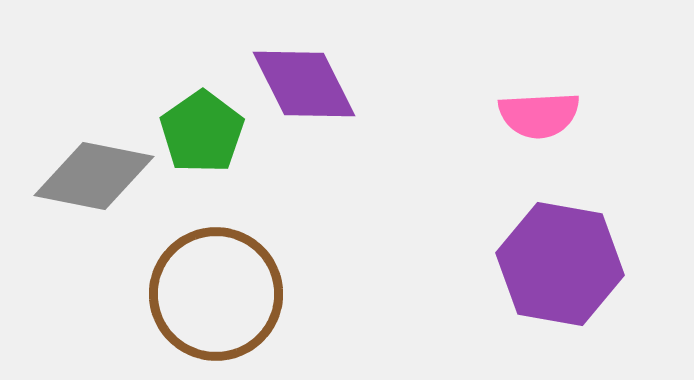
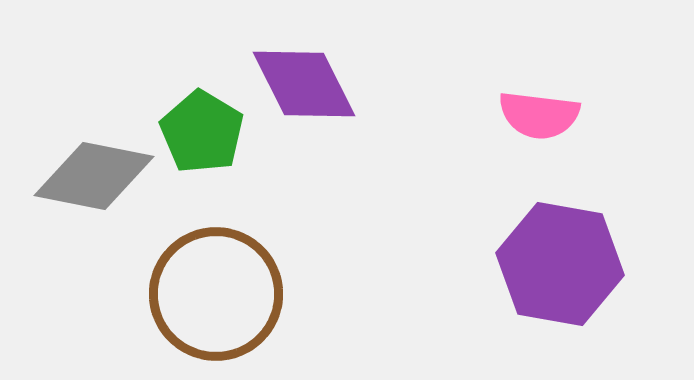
pink semicircle: rotated 10 degrees clockwise
green pentagon: rotated 6 degrees counterclockwise
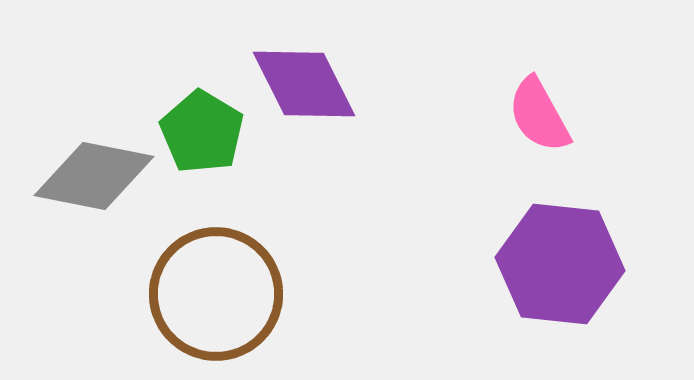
pink semicircle: rotated 54 degrees clockwise
purple hexagon: rotated 4 degrees counterclockwise
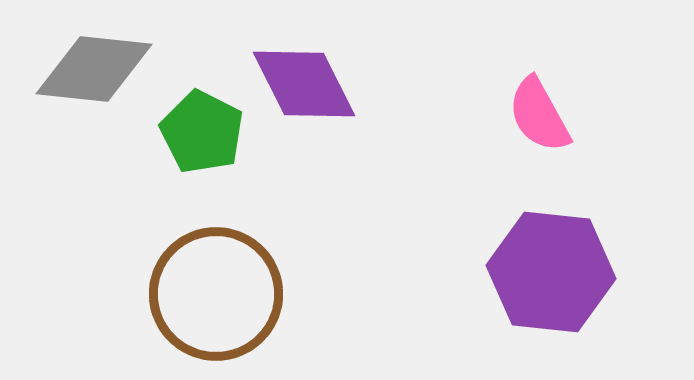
green pentagon: rotated 4 degrees counterclockwise
gray diamond: moved 107 px up; rotated 5 degrees counterclockwise
purple hexagon: moved 9 px left, 8 px down
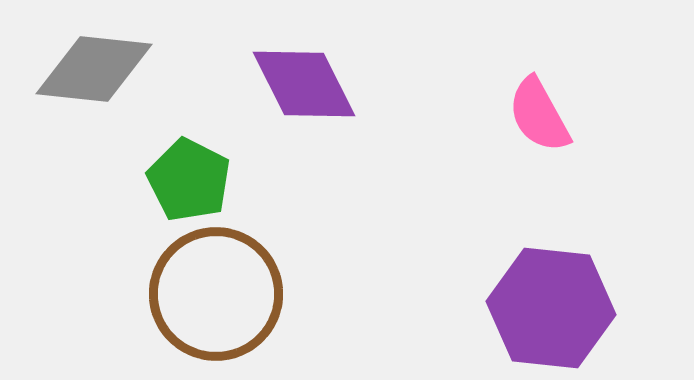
green pentagon: moved 13 px left, 48 px down
purple hexagon: moved 36 px down
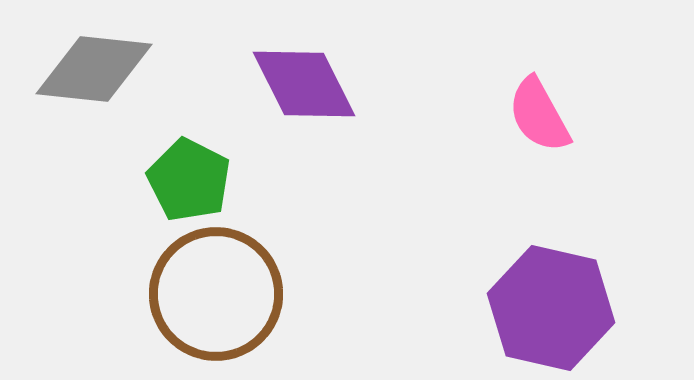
purple hexagon: rotated 7 degrees clockwise
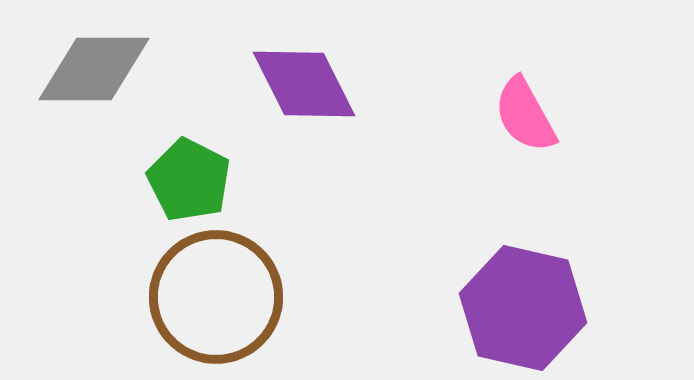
gray diamond: rotated 6 degrees counterclockwise
pink semicircle: moved 14 px left
brown circle: moved 3 px down
purple hexagon: moved 28 px left
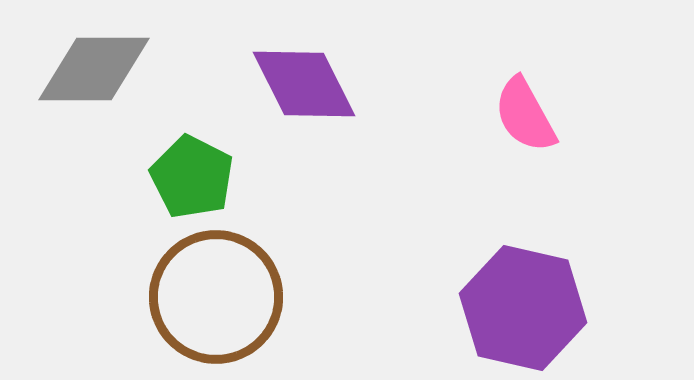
green pentagon: moved 3 px right, 3 px up
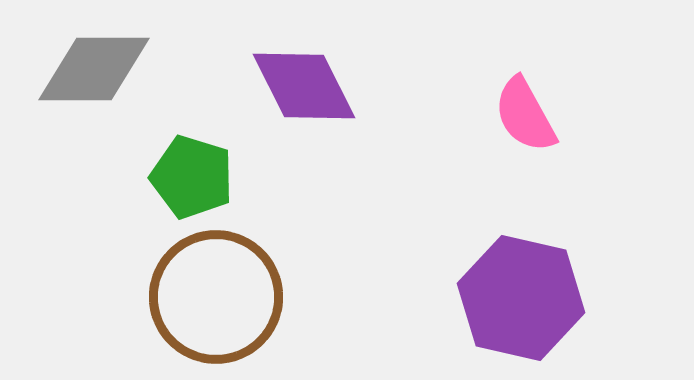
purple diamond: moved 2 px down
green pentagon: rotated 10 degrees counterclockwise
purple hexagon: moved 2 px left, 10 px up
